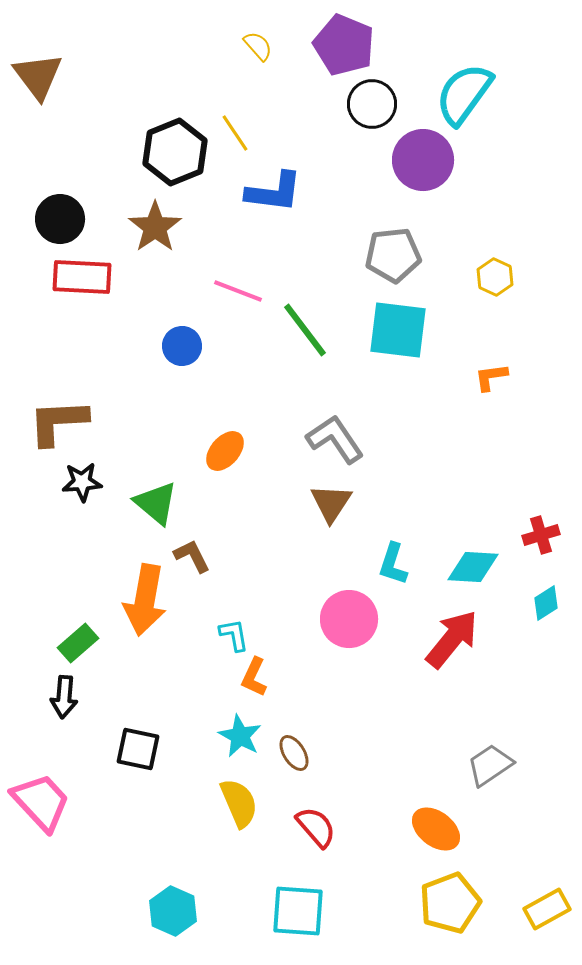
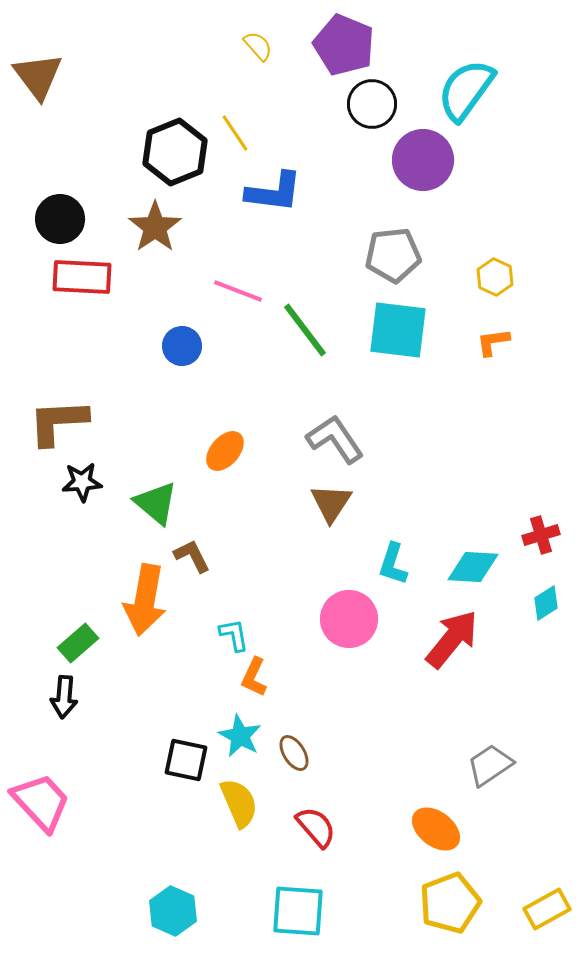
cyan semicircle at (464, 94): moved 2 px right, 4 px up
orange L-shape at (491, 377): moved 2 px right, 35 px up
black square at (138, 749): moved 48 px right, 11 px down
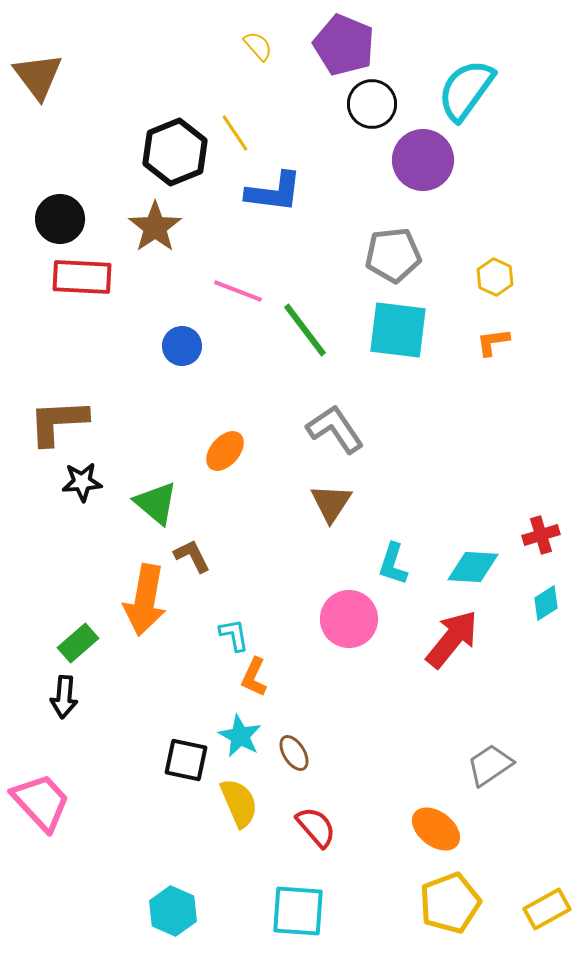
gray L-shape at (335, 439): moved 10 px up
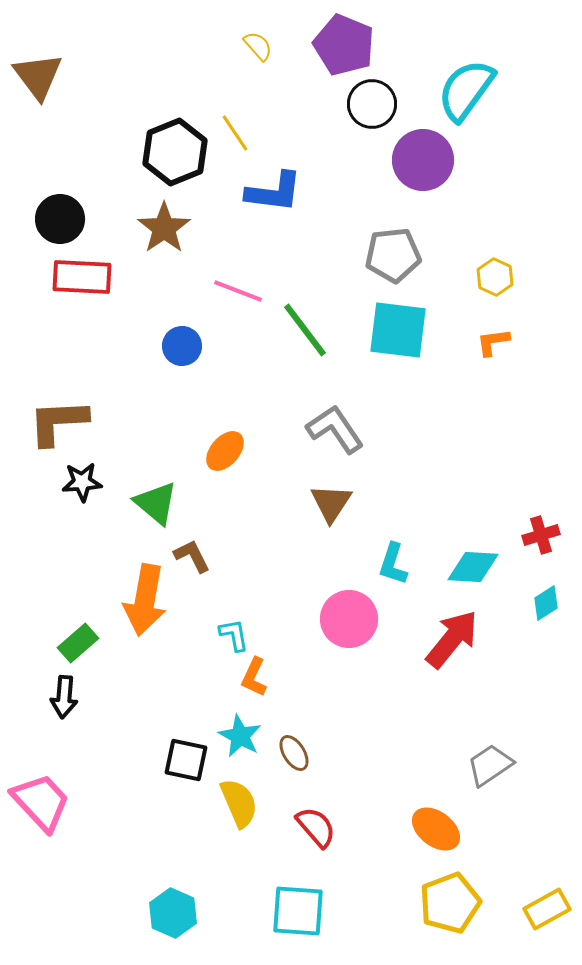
brown star at (155, 227): moved 9 px right, 1 px down
cyan hexagon at (173, 911): moved 2 px down
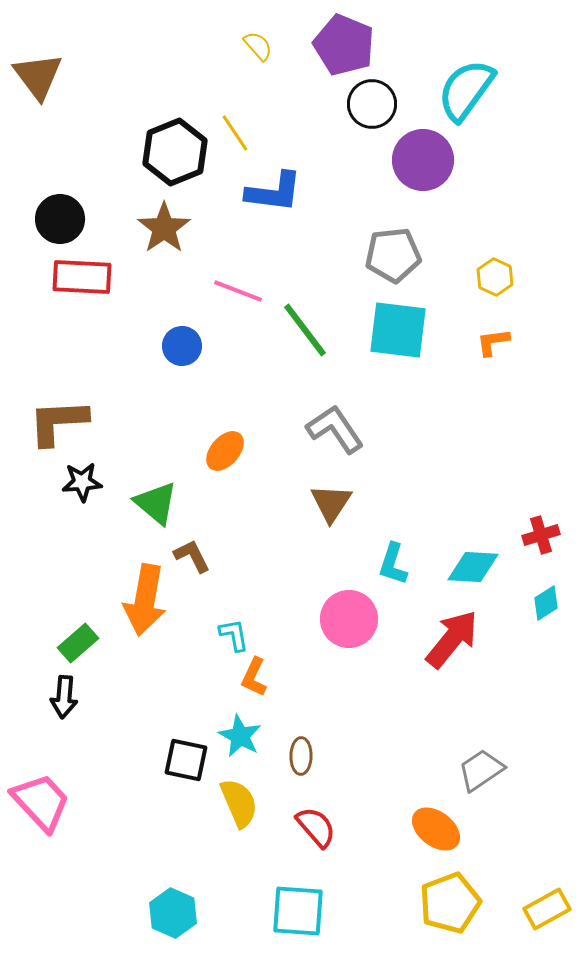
brown ellipse at (294, 753): moved 7 px right, 3 px down; rotated 33 degrees clockwise
gray trapezoid at (490, 765): moved 9 px left, 5 px down
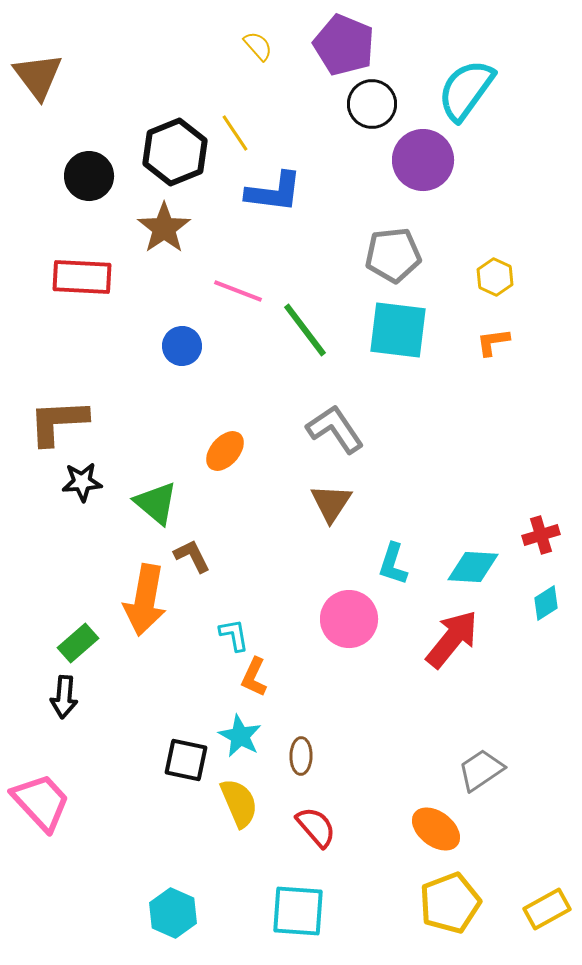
black circle at (60, 219): moved 29 px right, 43 px up
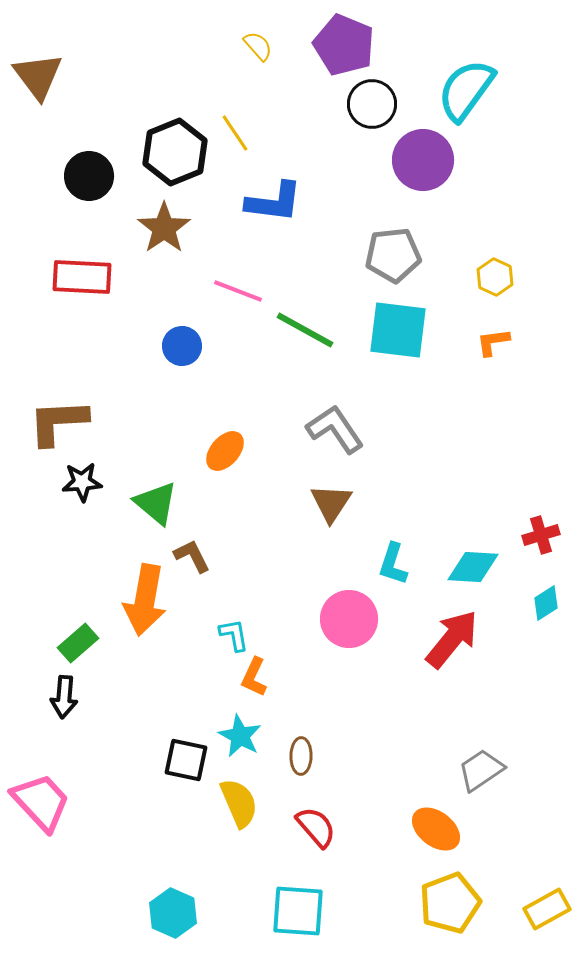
blue L-shape at (274, 192): moved 10 px down
green line at (305, 330): rotated 24 degrees counterclockwise
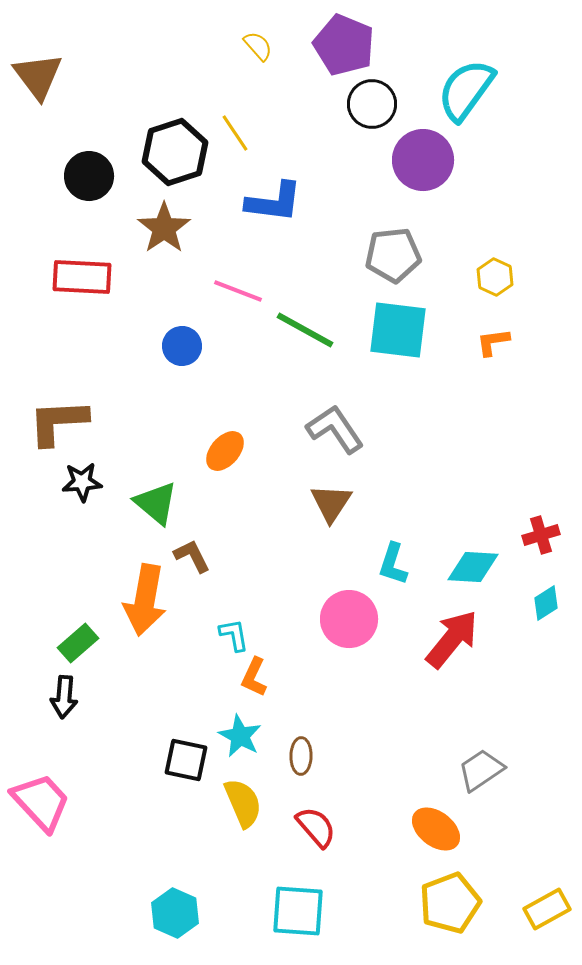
black hexagon at (175, 152): rotated 4 degrees clockwise
yellow semicircle at (239, 803): moved 4 px right
cyan hexagon at (173, 913): moved 2 px right
